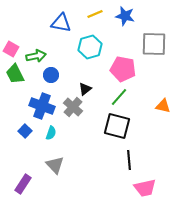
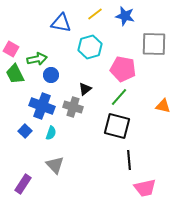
yellow line: rotated 14 degrees counterclockwise
green arrow: moved 1 px right, 3 px down
gray cross: rotated 24 degrees counterclockwise
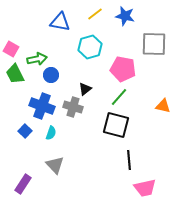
blue triangle: moved 1 px left, 1 px up
black square: moved 1 px left, 1 px up
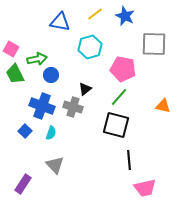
blue star: rotated 12 degrees clockwise
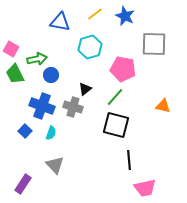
green line: moved 4 px left
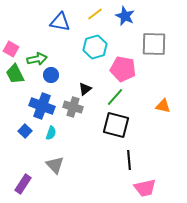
cyan hexagon: moved 5 px right
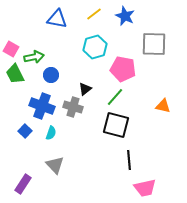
yellow line: moved 1 px left
blue triangle: moved 3 px left, 3 px up
green arrow: moved 3 px left, 2 px up
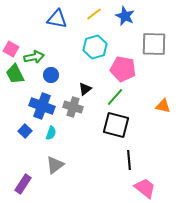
gray triangle: rotated 36 degrees clockwise
pink trapezoid: rotated 130 degrees counterclockwise
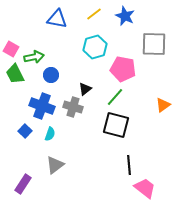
orange triangle: moved 1 px up; rotated 49 degrees counterclockwise
cyan semicircle: moved 1 px left, 1 px down
black line: moved 5 px down
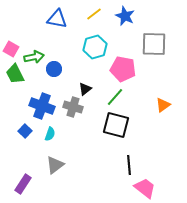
blue circle: moved 3 px right, 6 px up
